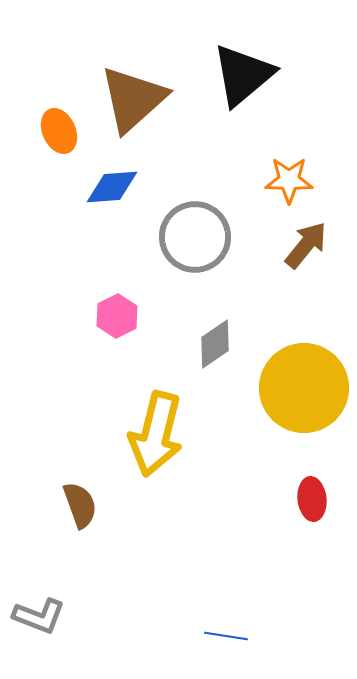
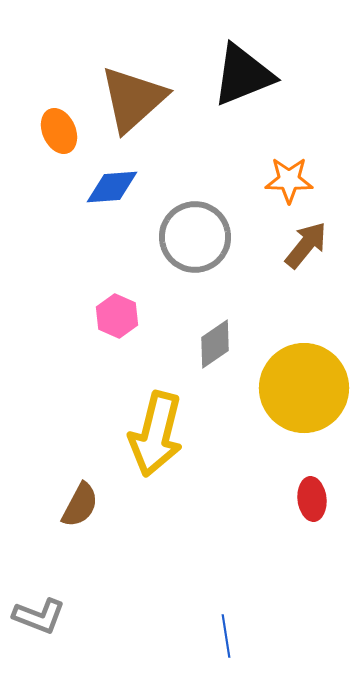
black triangle: rotated 18 degrees clockwise
pink hexagon: rotated 9 degrees counterclockwise
brown semicircle: rotated 48 degrees clockwise
blue line: rotated 72 degrees clockwise
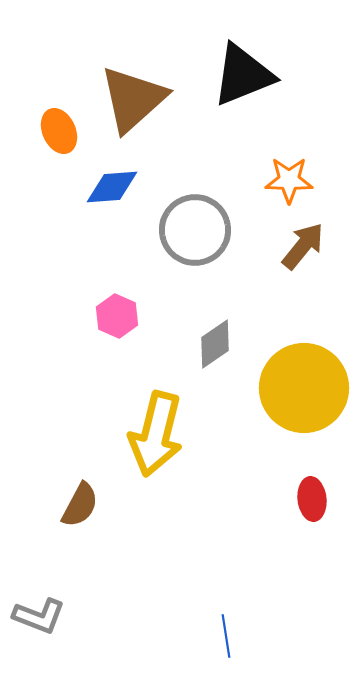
gray circle: moved 7 px up
brown arrow: moved 3 px left, 1 px down
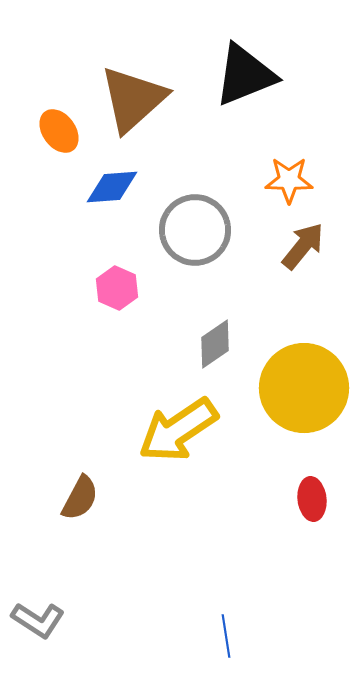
black triangle: moved 2 px right
orange ellipse: rotated 12 degrees counterclockwise
pink hexagon: moved 28 px up
yellow arrow: moved 22 px right, 4 px up; rotated 42 degrees clockwise
brown semicircle: moved 7 px up
gray L-shape: moved 1 px left, 4 px down; rotated 12 degrees clockwise
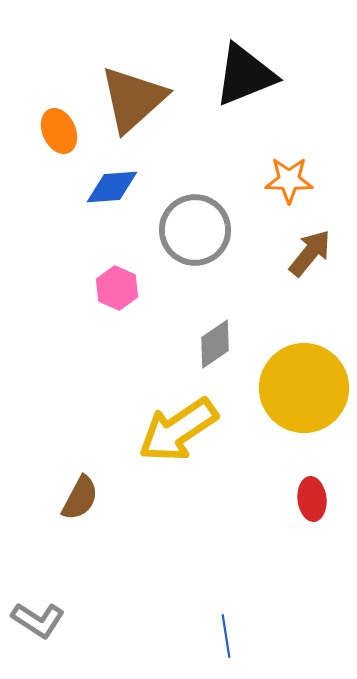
orange ellipse: rotated 12 degrees clockwise
brown arrow: moved 7 px right, 7 px down
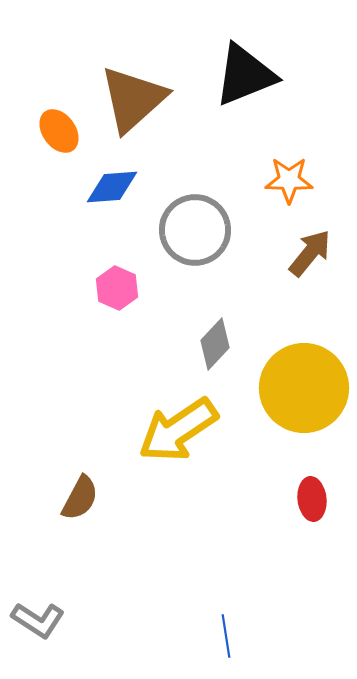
orange ellipse: rotated 12 degrees counterclockwise
gray diamond: rotated 12 degrees counterclockwise
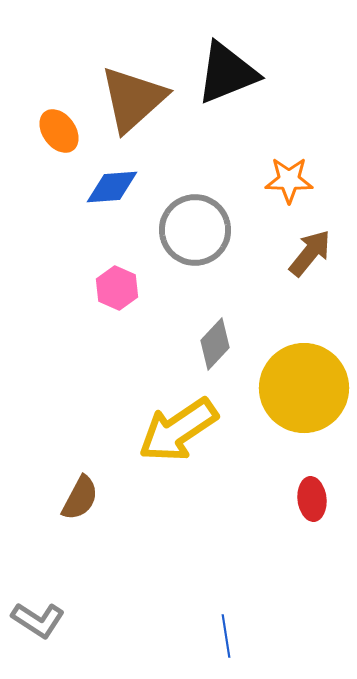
black triangle: moved 18 px left, 2 px up
